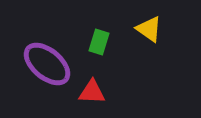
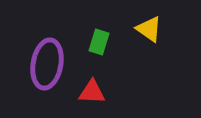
purple ellipse: rotated 60 degrees clockwise
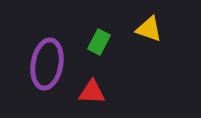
yellow triangle: rotated 16 degrees counterclockwise
green rectangle: rotated 10 degrees clockwise
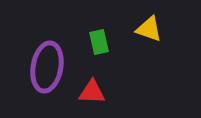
green rectangle: rotated 40 degrees counterclockwise
purple ellipse: moved 3 px down
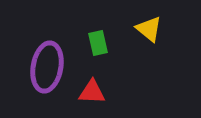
yellow triangle: rotated 20 degrees clockwise
green rectangle: moved 1 px left, 1 px down
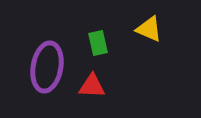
yellow triangle: rotated 16 degrees counterclockwise
red triangle: moved 6 px up
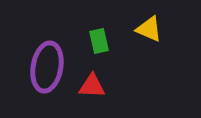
green rectangle: moved 1 px right, 2 px up
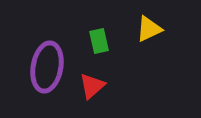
yellow triangle: rotated 48 degrees counterclockwise
red triangle: rotated 44 degrees counterclockwise
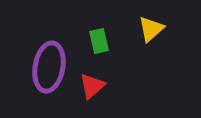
yellow triangle: moved 2 px right; rotated 16 degrees counterclockwise
purple ellipse: moved 2 px right
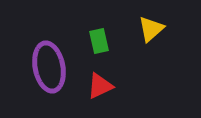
purple ellipse: rotated 21 degrees counterclockwise
red triangle: moved 8 px right; rotated 16 degrees clockwise
